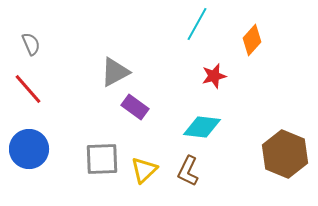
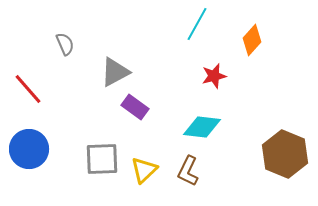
gray semicircle: moved 34 px right
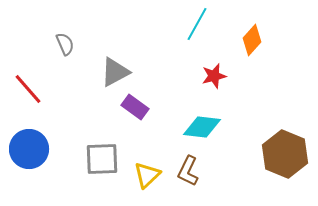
yellow triangle: moved 3 px right, 5 px down
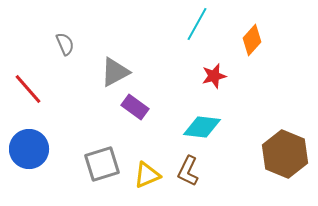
gray square: moved 5 px down; rotated 15 degrees counterclockwise
yellow triangle: rotated 20 degrees clockwise
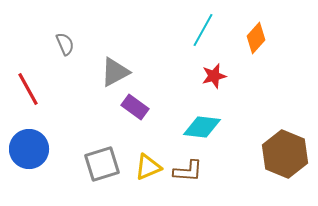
cyan line: moved 6 px right, 6 px down
orange diamond: moved 4 px right, 2 px up
red line: rotated 12 degrees clockwise
brown L-shape: rotated 112 degrees counterclockwise
yellow triangle: moved 1 px right, 8 px up
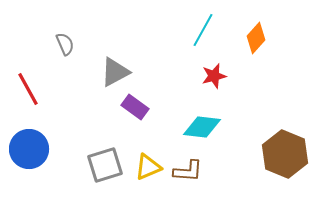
gray square: moved 3 px right, 1 px down
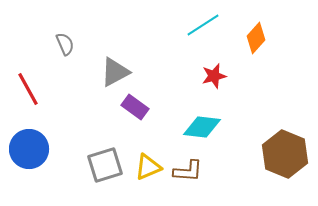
cyan line: moved 5 px up; rotated 28 degrees clockwise
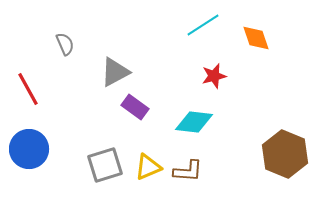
orange diamond: rotated 60 degrees counterclockwise
cyan diamond: moved 8 px left, 5 px up
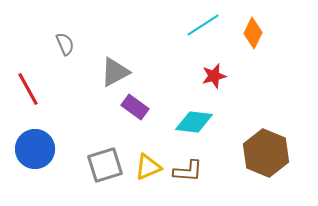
orange diamond: moved 3 px left, 5 px up; rotated 44 degrees clockwise
blue circle: moved 6 px right
brown hexagon: moved 19 px left, 1 px up
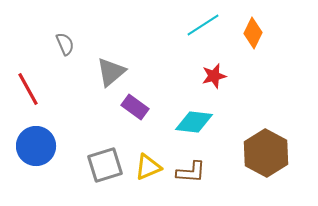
gray triangle: moved 4 px left; rotated 12 degrees counterclockwise
blue circle: moved 1 px right, 3 px up
brown hexagon: rotated 6 degrees clockwise
brown L-shape: moved 3 px right, 1 px down
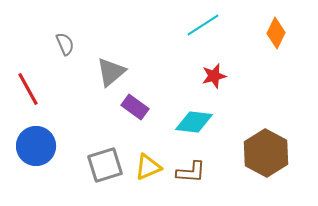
orange diamond: moved 23 px right
